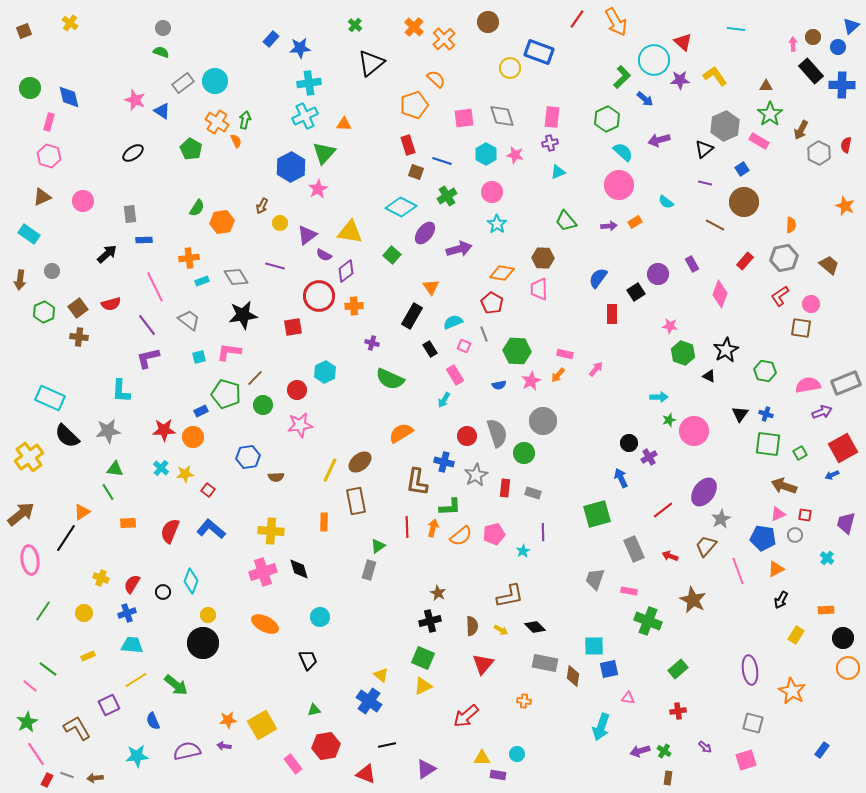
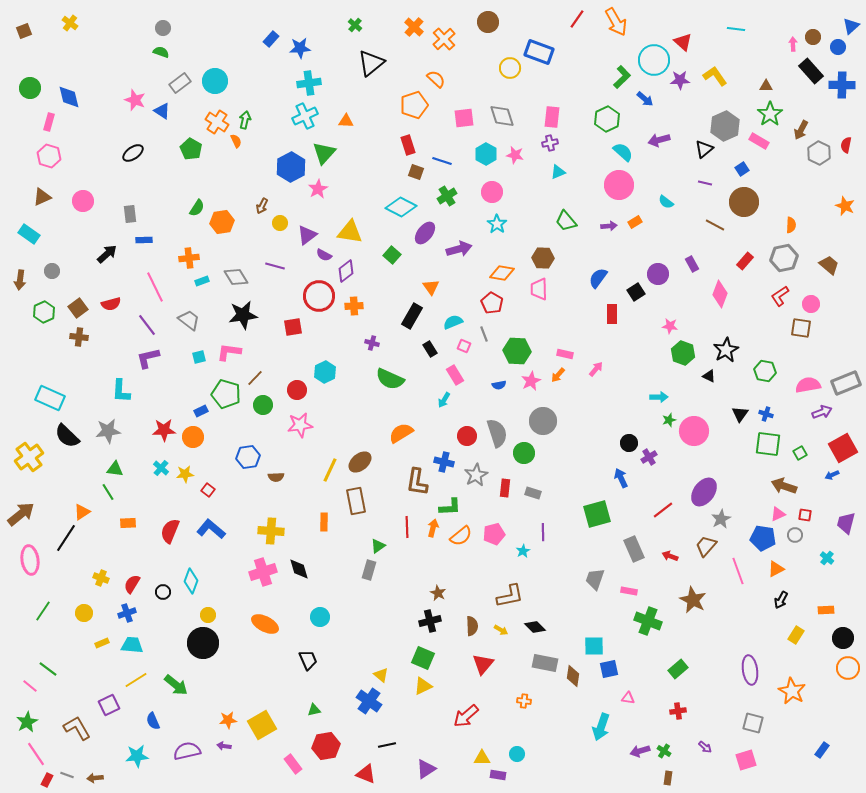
gray rectangle at (183, 83): moved 3 px left
orange triangle at (344, 124): moved 2 px right, 3 px up
yellow rectangle at (88, 656): moved 14 px right, 13 px up
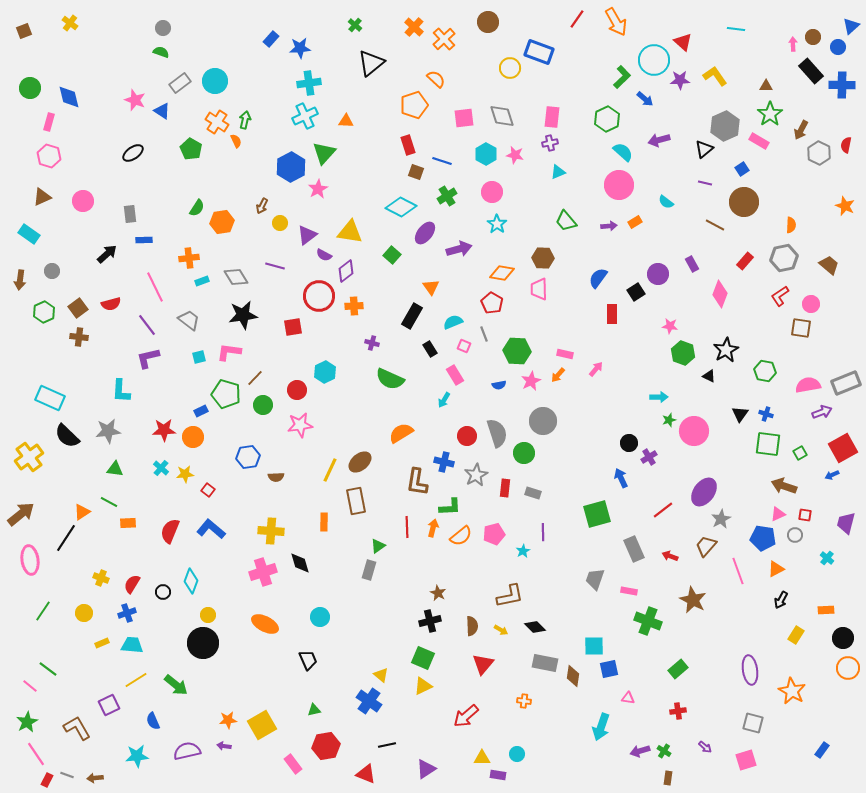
green line at (108, 492): moved 1 px right, 10 px down; rotated 30 degrees counterclockwise
black diamond at (299, 569): moved 1 px right, 6 px up
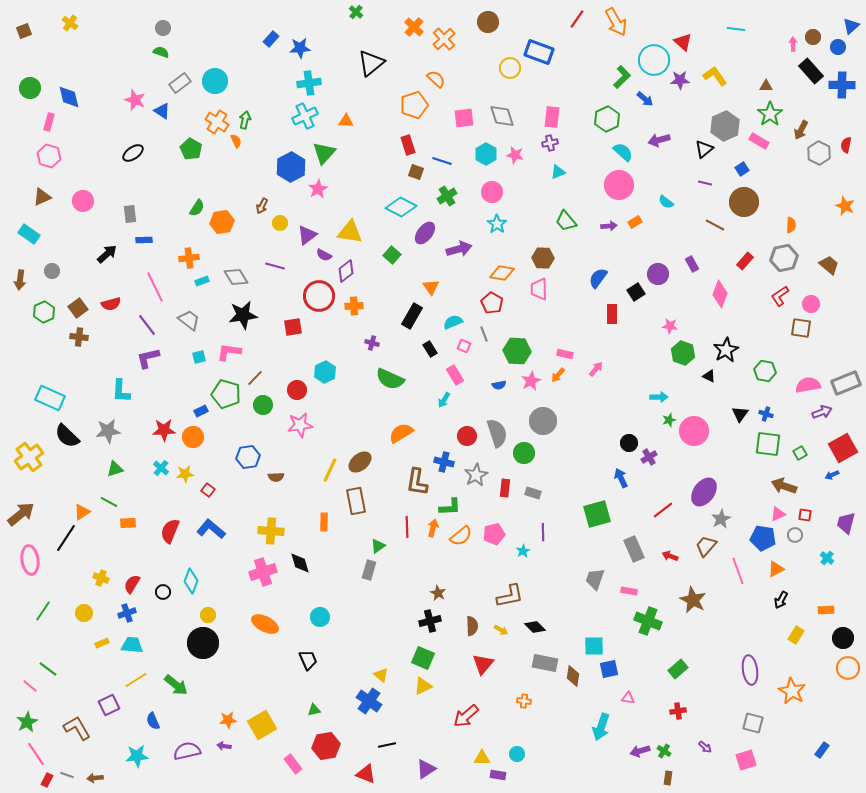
green cross at (355, 25): moved 1 px right, 13 px up
green triangle at (115, 469): rotated 24 degrees counterclockwise
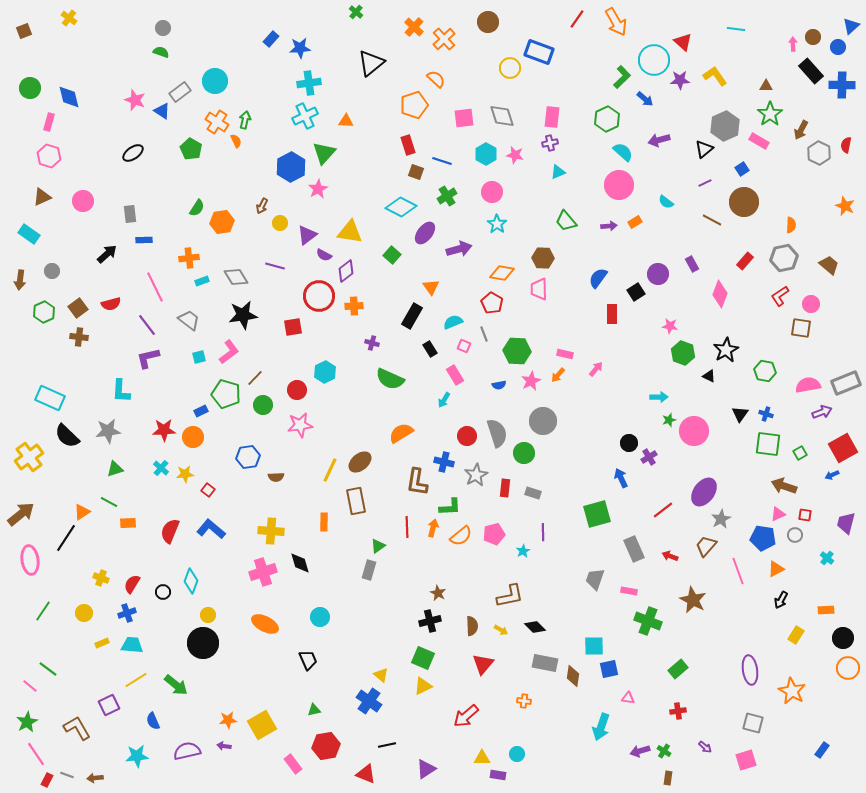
yellow cross at (70, 23): moved 1 px left, 5 px up
gray rectangle at (180, 83): moved 9 px down
purple line at (705, 183): rotated 40 degrees counterclockwise
brown line at (715, 225): moved 3 px left, 5 px up
pink L-shape at (229, 352): rotated 135 degrees clockwise
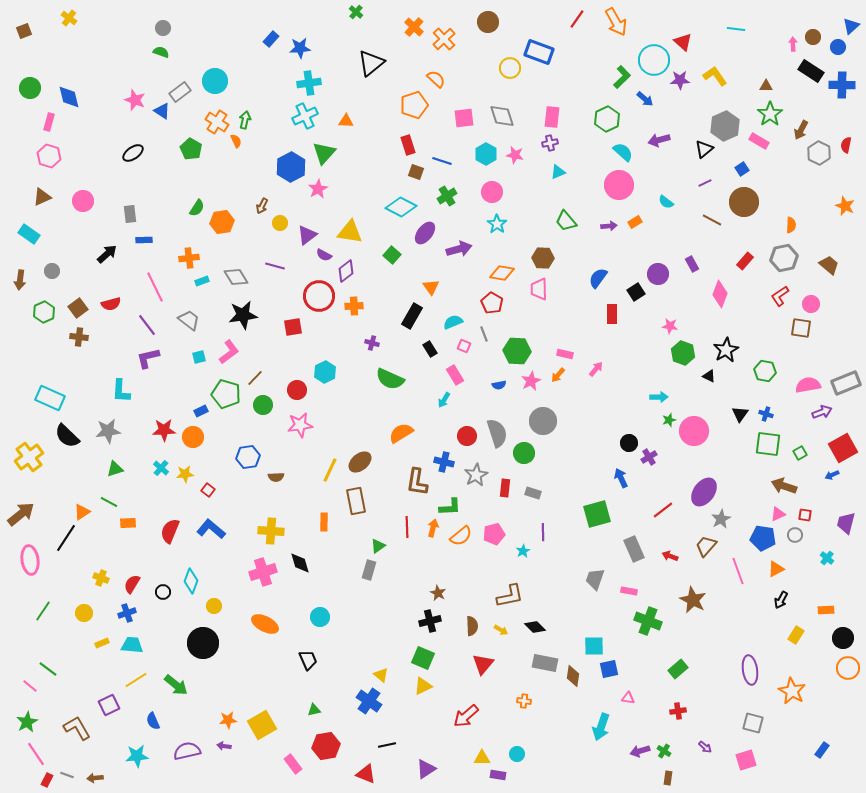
black rectangle at (811, 71): rotated 15 degrees counterclockwise
yellow circle at (208, 615): moved 6 px right, 9 px up
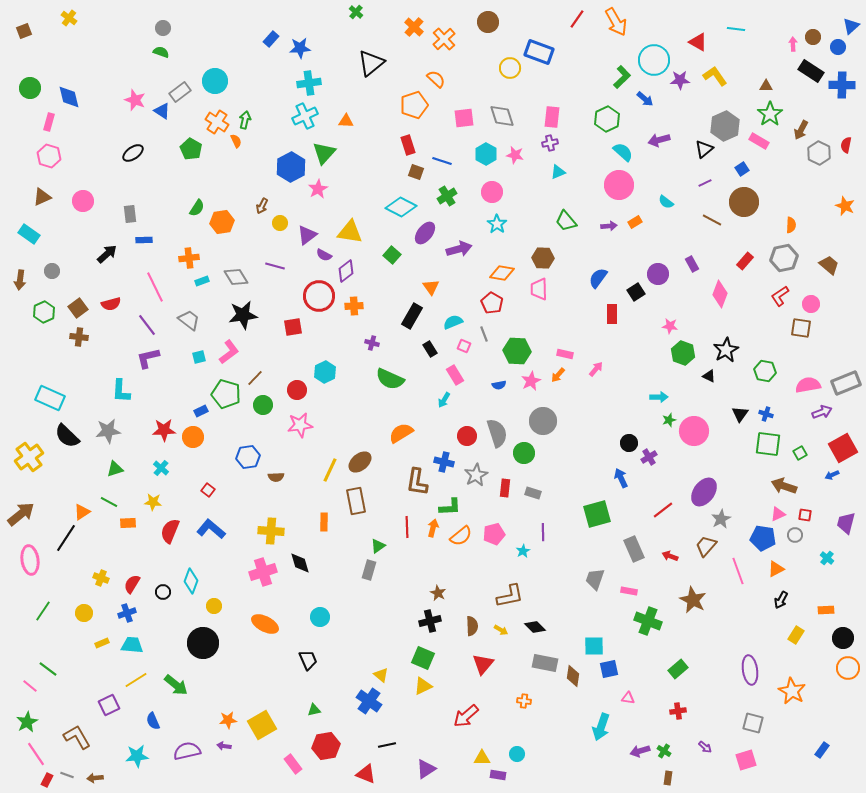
red triangle at (683, 42): moved 15 px right; rotated 12 degrees counterclockwise
yellow star at (185, 474): moved 32 px left, 28 px down; rotated 12 degrees clockwise
brown L-shape at (77, 728): moved 9 px down
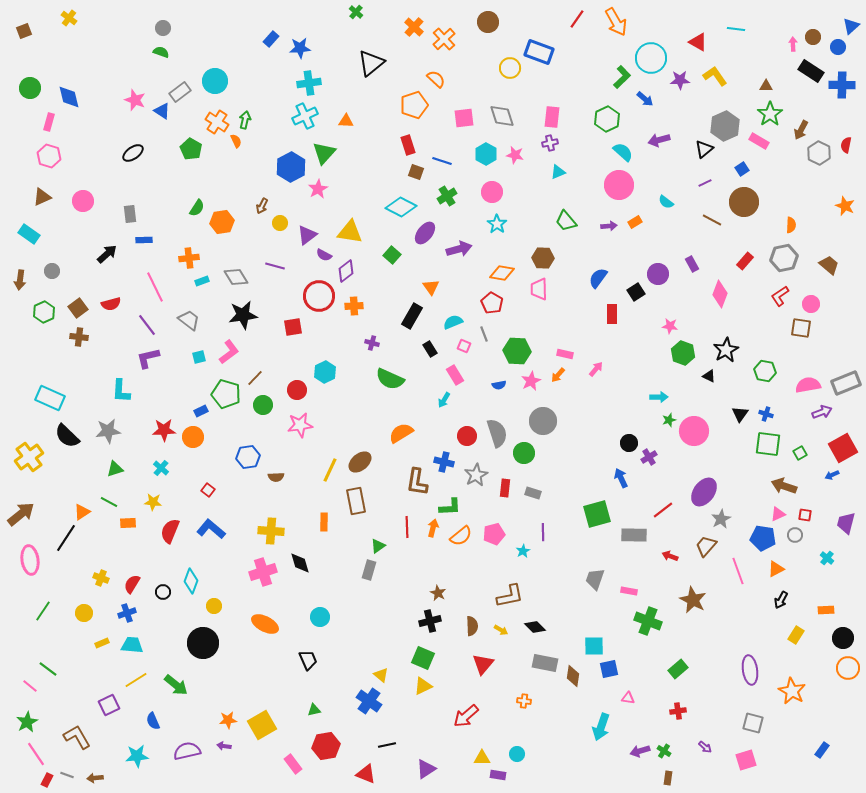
cyan circle at (654, 60): moved 3 px left, 2 px up
gray rectangle at (634, 549): moved 14 px up; rotated 65 degrees counterclockwise
